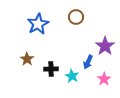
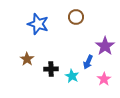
blue star: rotated 25 degrees counterclockwise
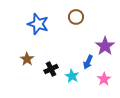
black cross: rotated 24 degrees counterclockwise
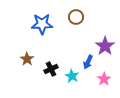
blue star: moved 4 px right; rotated 20 degrees counterclockwise
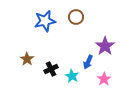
blue star: moved 3 px right, 3 px up; rotated 10 degrees counterclockwise
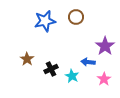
blue arrow: rotated 72 degrees clockwise
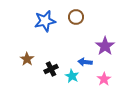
blue arrow: moved 3 px left
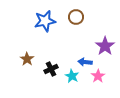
pink star: moved 6 px left, 3 px up
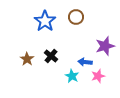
blue star: rotated 25 degrees counterclockwise
purple star: rotated 18 degrees clockwise
black cross: moved 13 px up; rotated 24 degrees counterclockwise
pink star: rotated 16 degrees clockwise
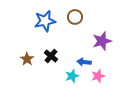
brown circle: moved 1 px left
blue star: rotated 25 degrees clockwise
purple star: moved 3 px left, 5 px up
blue arrow: moved 1 px left
cyan star: rotated 24 degrees clockwise
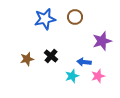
blue star: moved 2 px up
brown star: rotated 24 degrees clockwise
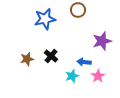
brown circle: moved 3 px right, 7 px up
pink star: rotated 16 degrees counterclockwise
